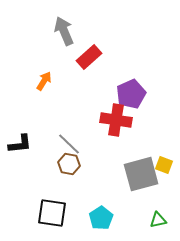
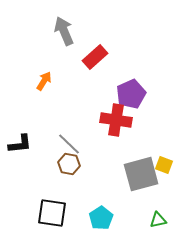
red rectangle: moved 6 px right
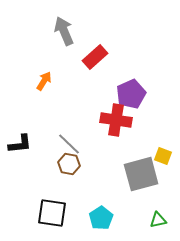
yellow square: moved 1 px left, 9 px up
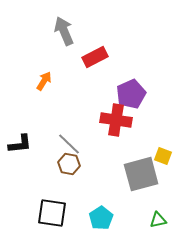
red rectangle: rotated 15 degrees clockwise
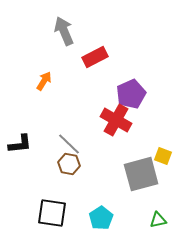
red cross: rotated 20 degrees clockwise
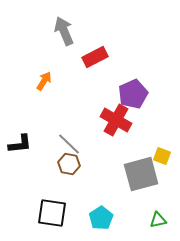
purple pentagon: moved 2 px right
yellow square: moved 1 px left
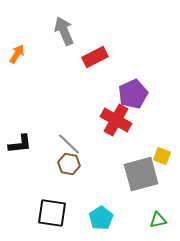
orange arrow: moved 27 px left, 27 px up
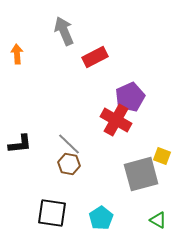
orange arrow: rotated 36 degrees counterclockwise
purple pentagon: moved 3 px left, 3 px down
green triangle: rotated 42 degrees clockwise
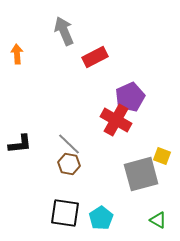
black square: moved 13 px right
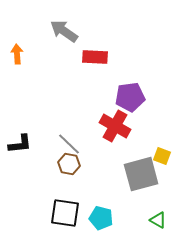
gray arrow: rotated 32 degrees counterclockwise
red rectangle: rotated 30 degrees clockwise
purple pentagon: rotated 16 degrees clockwise
red cross: moved 1 px left, 6 px down
cyan pentagon: rotated 25 degrees counterclockwise
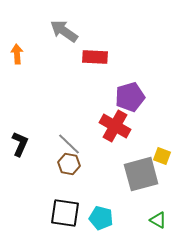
purple pentagon: rotated 8 degrees counterclockwise
black L-shape: rotated 60 degrees counterclockwise
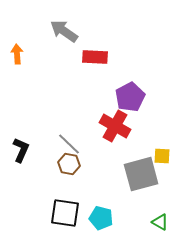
purple pentagon: rotated 12 degrees counterclockwise
black L-shape: moved 1 px right, 6 px down
yellow square: rotated 18 degrees counterclockwise
green triangle: moved 2 px right, 2 px down
